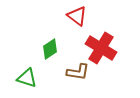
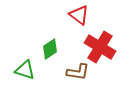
red triangle: moved 2 px right, 1 px up
red cross: moved 1 px left, 1 px up
green triangle: moved 2 px left, 8 px up
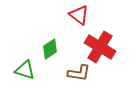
brown L-shape: moved 1 px right, 1 px down
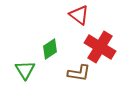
green triangle: rotated 40 degrees clockwise
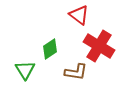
red cross: moved 1 px left, 1 px up
brown L-shape: moved 3 px left, 1 px up
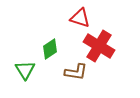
red triangle: moved 1 px right, 3 px down; rotated 20 degrees counterclockwise
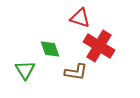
green diamond: rotated 75 degrees counterclockwise
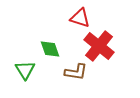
red cross: rotated 8 degrees clockwise
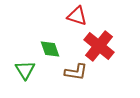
red triangle: moved 3 px left, 2 px up
